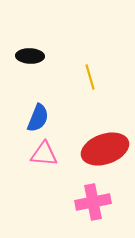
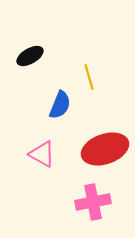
black ellipse: rotated 32 degrees counterclockwise
yellow line: moved 1 px left
blue semicircle: moved 22 px right, 13 px up
pink triangle: moved 2 px left; rotated 24 degrees clockwise
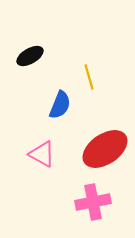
red ellipse: rotated 15 degrees counterclockwise
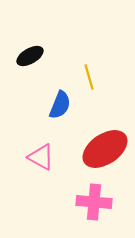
pink triangle: moved 1 px left, 3 px down
pink cross: moved 1 px right; rotated 16 degrees clockwise
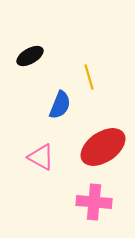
red ellipse: moved 2 px left, 2 px up
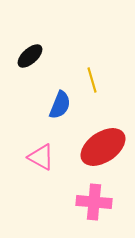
black ellipse: rotated 12 degrees counterclockwise
yellow line: moved 3 px right, 3 px down
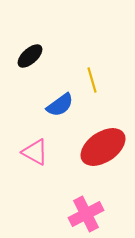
blue semicircle: rotated 32 degrees clockwise
pink triangle: moved 6 px left, 5 px up
pink cross: moved 8 px left, 12 px down; rotated 32 degrees counterclockwise
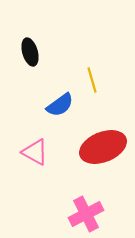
black ellipse: moved 4 px up; rotated 64 degrees counterclockwise
red ellipse: rotated 12 degrees clockwise
